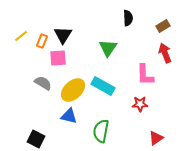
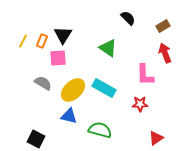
black semicircle: rotated 42 degrees counterclockwise
yellow line: moved 2 px right, 5 px down; rotated 24 degrees counterclockwise
green triangle: rotated 30 degrees counterclockwise
cyan rectangle: moved 1 px right, 2 px down
green semicircle: moved 1 px left, 1 px up; rotated 95 degrees clockwise
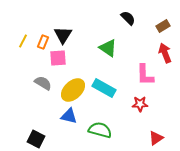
orange rectangle: moved 1 px right, 1 px down
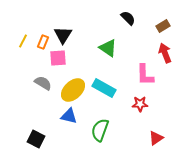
green semicircle: rotated 85 degrees counterclockwise
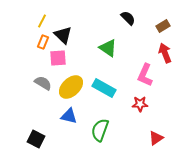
black triangle: rotated 18 degrees counterclockwise
yellow line: moved 19 px right, 20 px up
pink L-shape: rotated 25 degrees clockwise
yellow ellipse: moved 2 px left, 3 px up
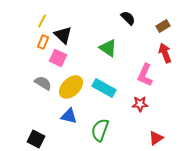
pink square: rotated 30 degrees clockwise
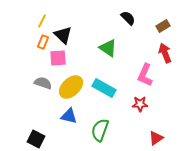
pink square: rotated 30 degrees counterclockwise
gray semicircle: rotated 12 degrees counterclockwise
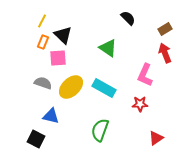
brown rectangle: moved 2 px right, 3 px down
blue triangle: moved 18 px left
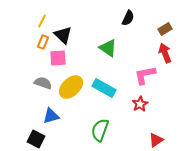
black semicircle: rotated 70 degrees clockwise
pink L-shape: rotated 55 degrees clockwise
red star: rotated 28 degrees counterclockwise
blue triangle: rotated 30 degrees counterclockwise
red triangle: moved 2 px down
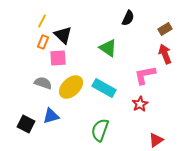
red arrow: moved 1 px down
black square: moved 10 px left, 15 px up
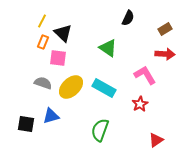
black triangle: moved 2 px up
red arrow: rotated 114 degrees clockwise
pink square: rotated 12 degrees clockwise
pink L-shape: rotated 70 degrees clockwise
black square: rotated 18 degrees counterclockwise
